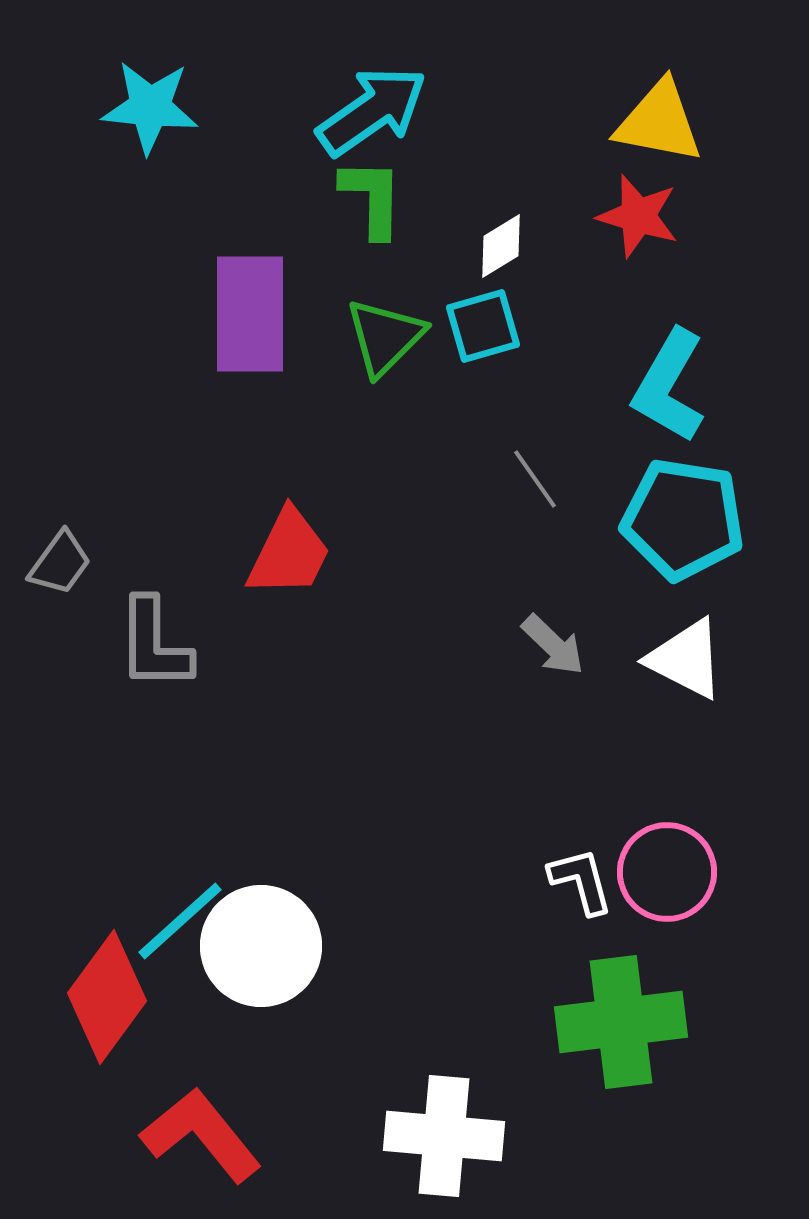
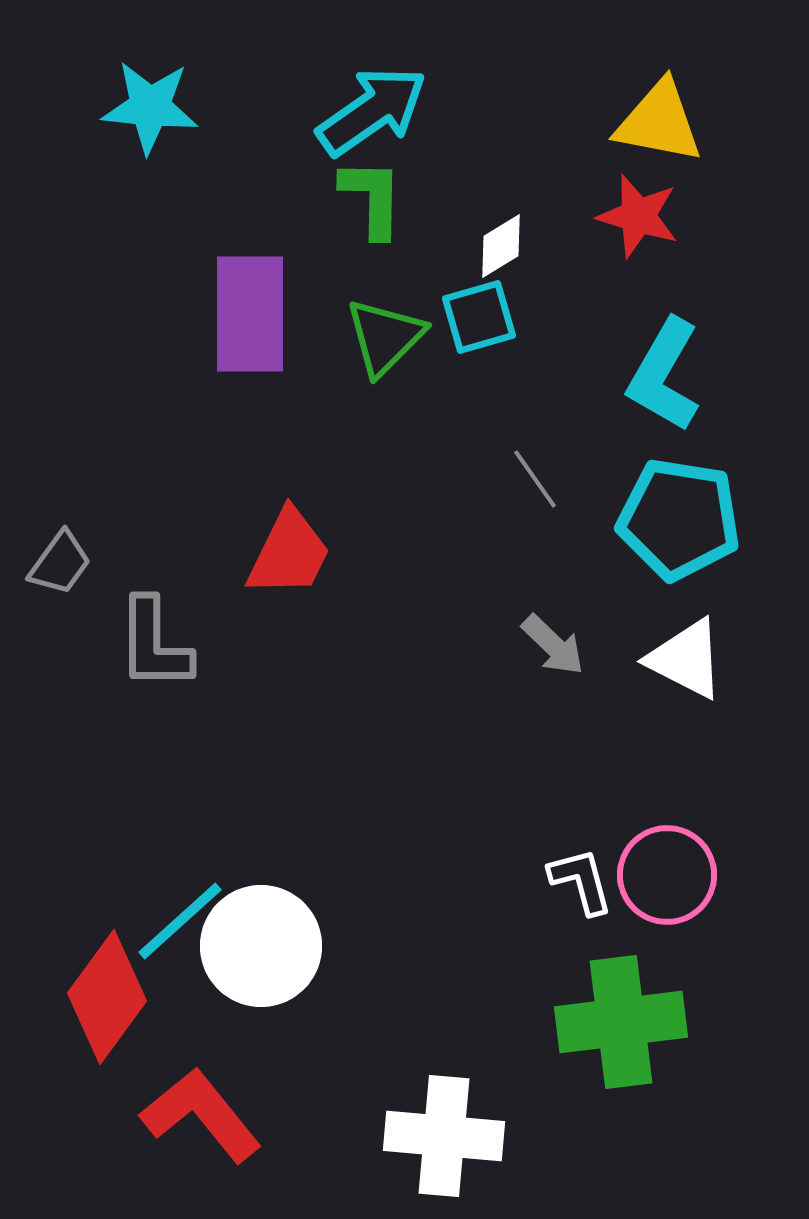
cyan square: moved 4 px left, 9 px up
cyan L-shape: moved 5 px left, 11 px up
cyan pentagon: moved 4 px left
pink circle: moved 3 px down
red L-shape: moved 20 px up
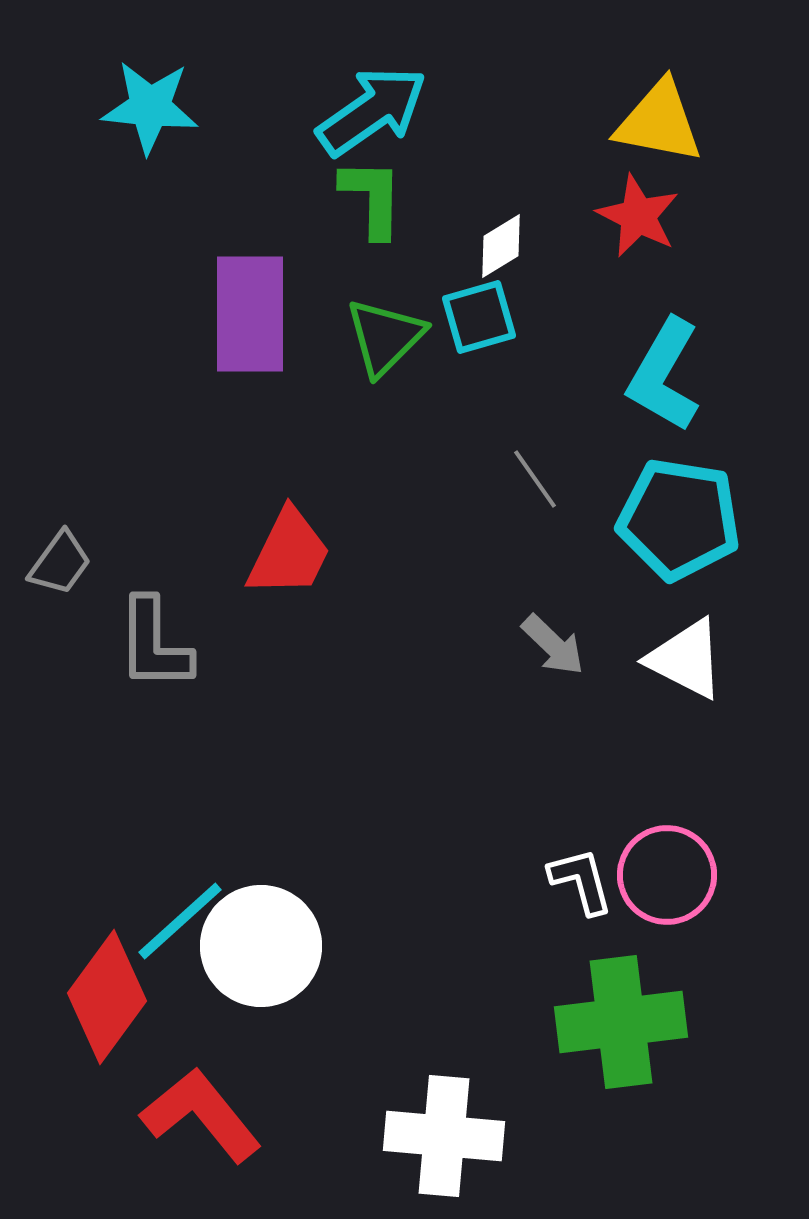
red star: rotated 10 degrees clockwise
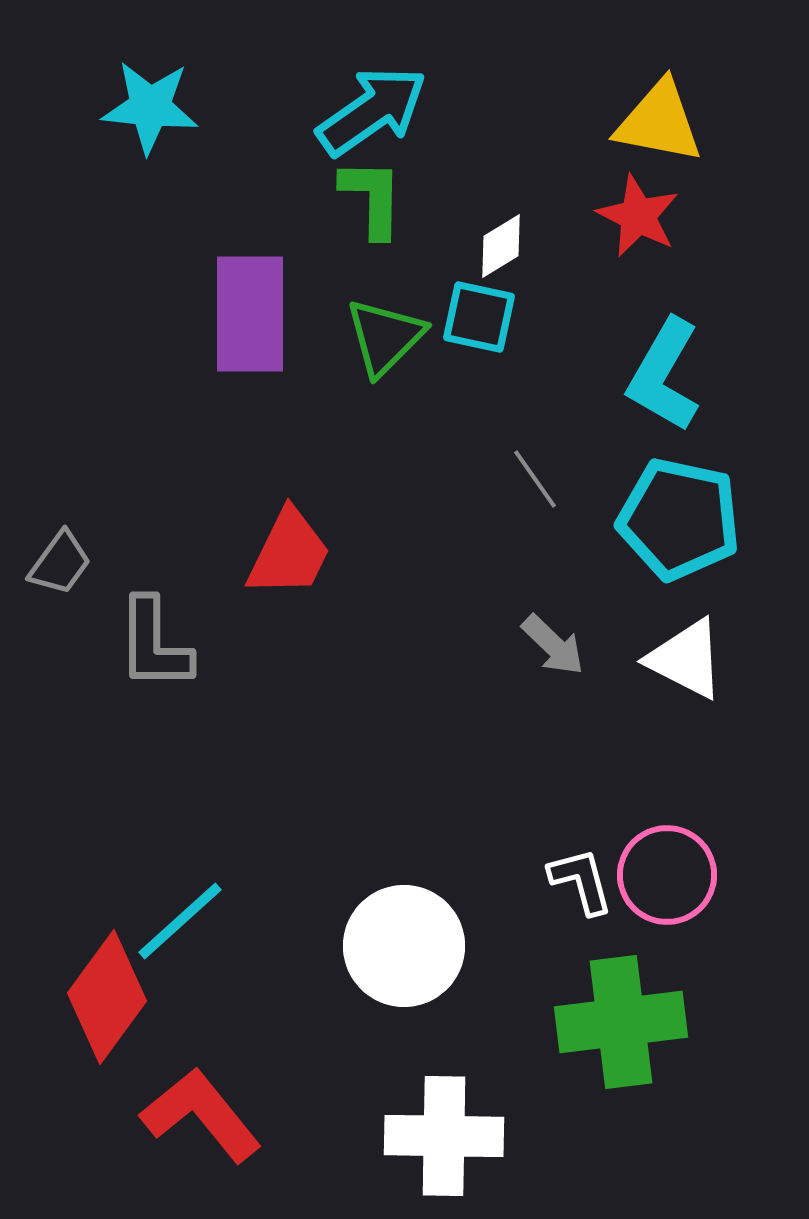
cyan square: rotated 28 degrees clockwise
cyan pentagon: rotated 3 degrees clockwise
white circle: moved 143 px right
white cross: rotated 4 degrees counterclockwise
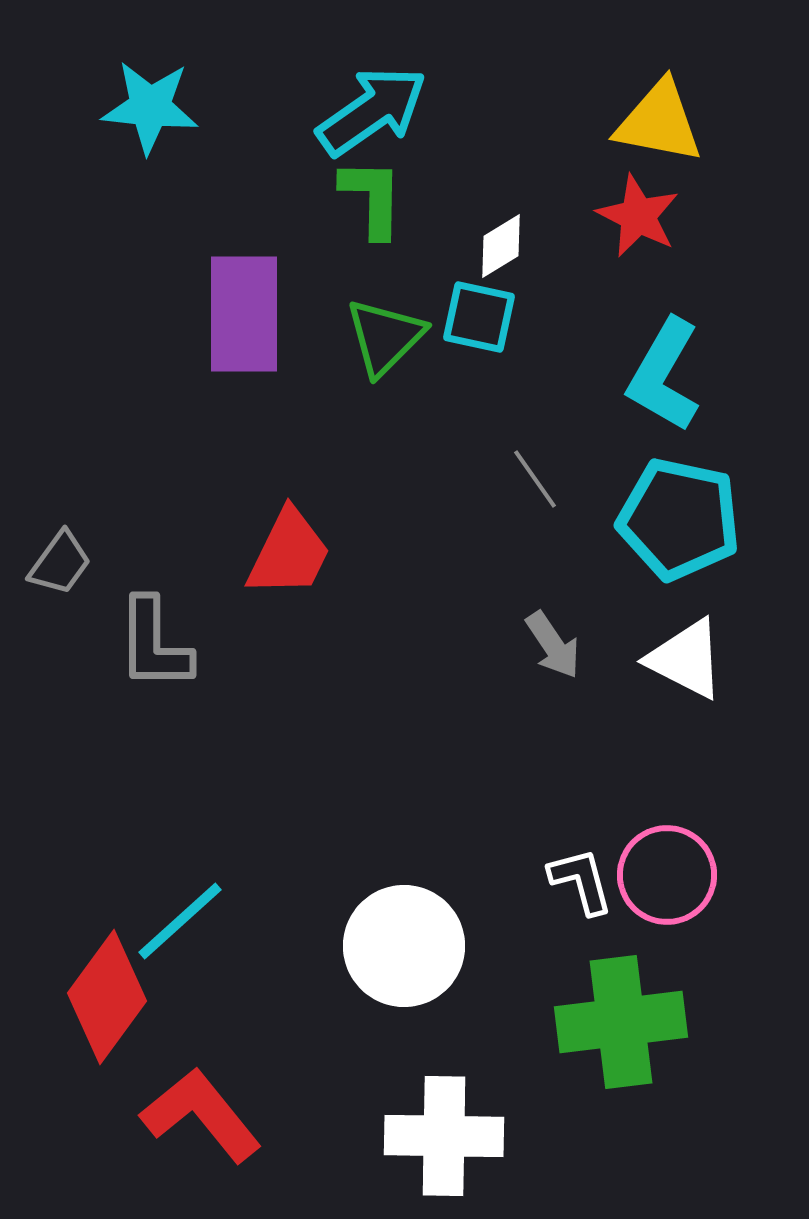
purple rectangle: moved 6 px left
gray arrow: rotated 12 degrees clockwise
